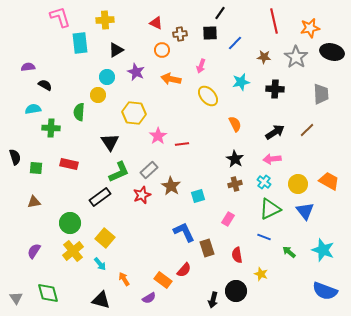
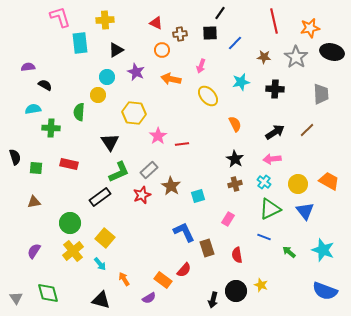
yellow star at (261, 274): moved 11 px down
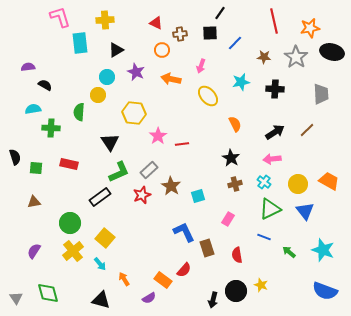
black star at (235, 159): moved 4 px left, 1 px up
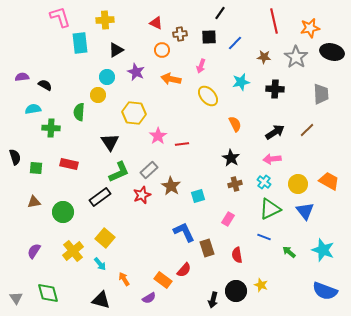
black square at (210, 33): moved 1 px left, 4 px down
purple semicircle at (28, 67): moved 6 px left, 10 px down
green circle at (70, 223): moved 7 px left, 11 px up
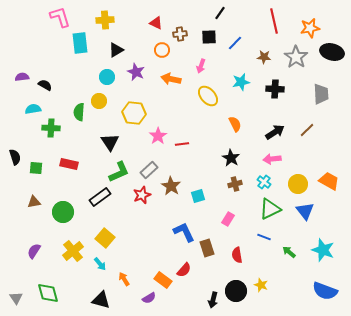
yellow circle at (98, 95): moved 1 px right, 6 px down
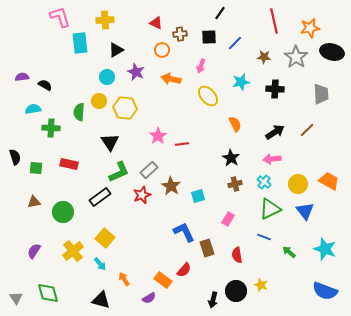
yellow hexagon at (134, 113): moved 9 px left, 5 px up
cyan star at (323, 250): moved 2 px right, 1 px up
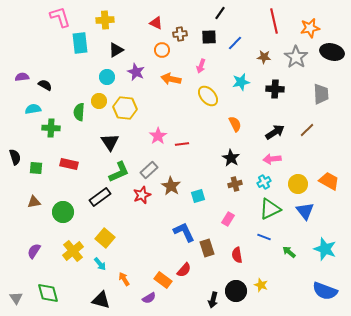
cyan cross at (264, 182): rotated 24 degrees clockwise
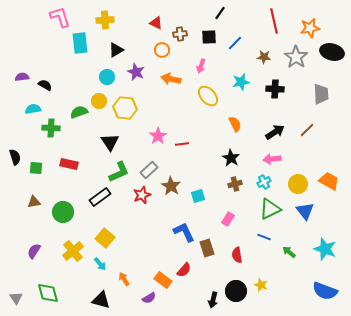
green semicircle at (79, 112): rotated 66 degrees clockwise
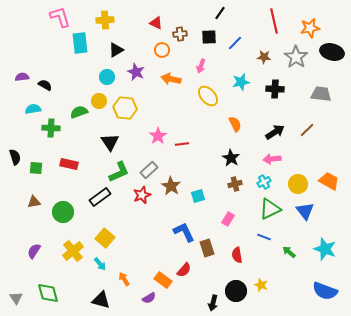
gray trapezoid at (321, 94): rotated 80 degrees counterclockwise
black arrow at (213, 300): moved 3 px down
